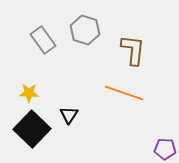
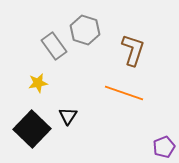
gray rectangle: moved 11 px right, 6 px down
brown L-shape: rotated 12 degrees clockwise
yellow star: moved 9 px right, 10 px up; rotated 12 degrees counterclockwise
black triangle: moved 1 px left, 1 px down
purple pentagon: moved 1 px left, 2 px up; rotated 25 degrees counterclockwise
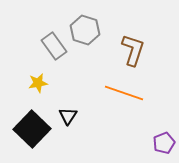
purple pentagon: moved 4 px up
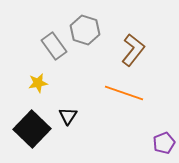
brown L-shape: rotated 20 degrees clockwise
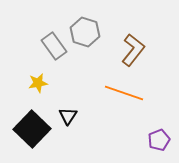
gray hexagon: moved 2 px down
purple pentagon: moved 5 px left, 3 px up
